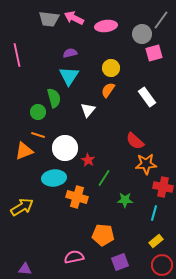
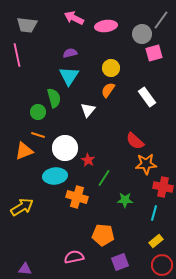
gray trapezoid: moved 22 px left, 6 px down
cyan ellipse: moved 1 px right, 2 px up
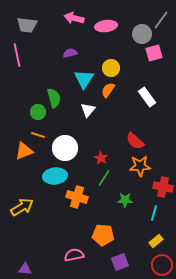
pink arrow: rotated 12 degrees counterclockwise
cyan triangle: moved 15 px right, 3 px down
red star: moved 13 px right, 2 px up
orange star: moved 6 px left, 2 px down
pink semicircle: moved 2 px up
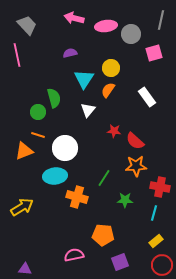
gray line: rotated 24 degrees counterclockwise
gray trapezoid: rotated 140 degrees counterclockwise
gray circle: moved 11 px left
red star: moved 13 px right, 27 px up; rotated 24 degrees counterclockwise
orange star: moved 4 px left
red cross: moved 3 px left
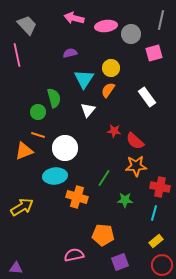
purple triangle: moved 9 px left, 1 px up
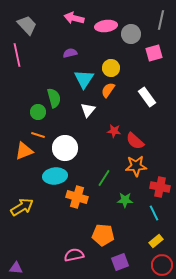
cyan line: rotated 42 degrees counterclockwise
